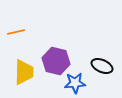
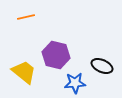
orange line: moved 10 px right, 15 px up
purple hexagon: moved 6 px up
yellow trapezoid: rotated 52 degrees counterclockwise
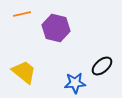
orange line: moved 4 px left, 3 px up
purple hexagon: moved 27 px up
black ellipse: rotated 65 degrees counterclockwise
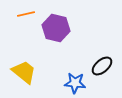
orange line: moved 4 px right
blue star: rotated 10 degrees clockwise
